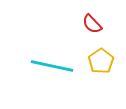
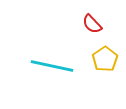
yellow pentagon: moved 4 px right, 2 px up
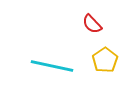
yellow pentagon: moved 1 px down
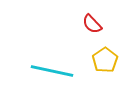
cyan line: moved 5 px down
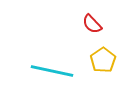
yellow pentagon: moved 2 px left
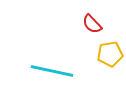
yellow pentagon: moved 7 px right, 6 px up; rotated 25 degrees clockwise
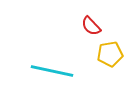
red semicircle: moved 1 px left, 2 px down
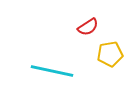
red semicircle: moved 3 px left, 1 px down; rotated 80 degrees counterclockwise
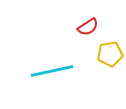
cyan line: rotated 24 degrees counterclockwise
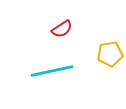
red semicircle: moved 26 px left, 2 px down
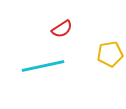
cyan line: moved 9 px left, 5 px up
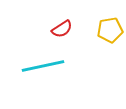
yellow pentagon: moved 24 px up
